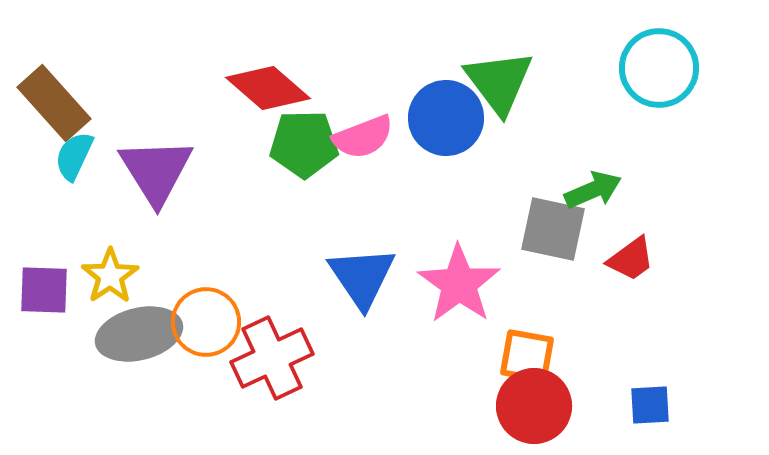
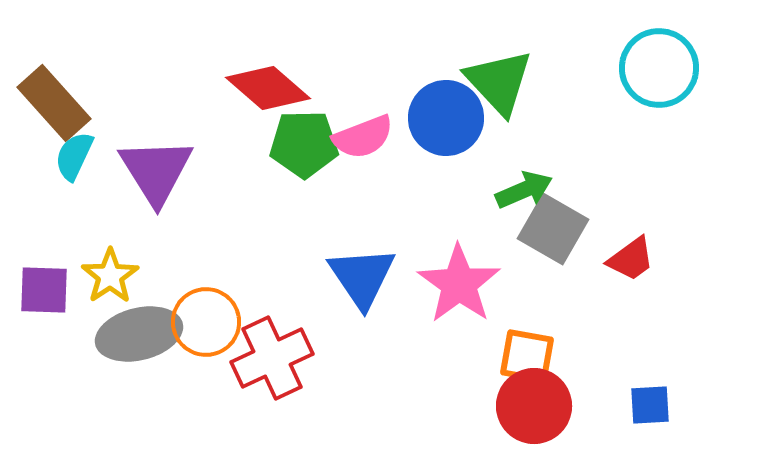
green triangle: rotated 6 degrees counterclockwise
green arrow: moved 69 px left
gray square: rotated 18 degrees clockwise
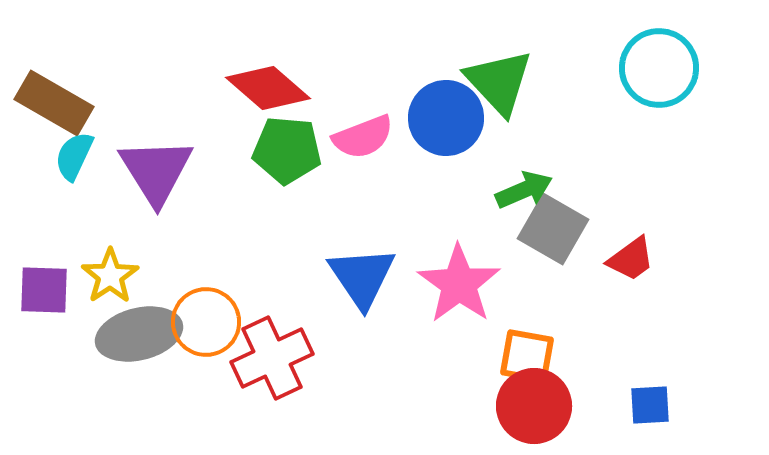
brown rectangle: rotated 18 degrees counterclockwise
green pentagon: moved 17 px left, 6 px down; rotated 6 degrees clockwise
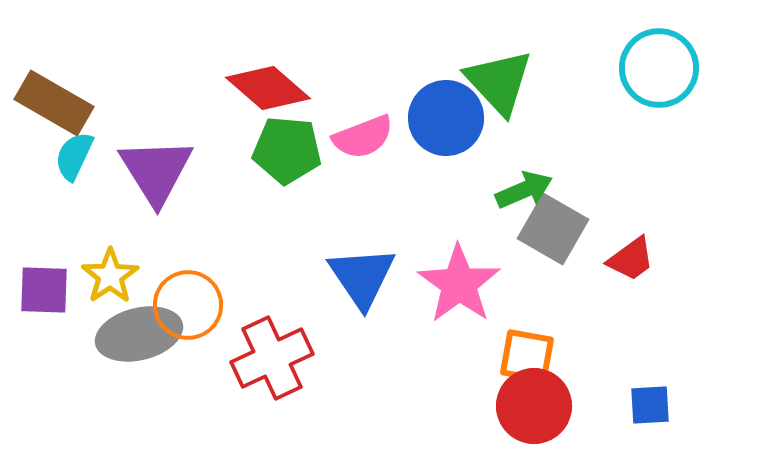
orange circle: moved 18 px left, 17 px up
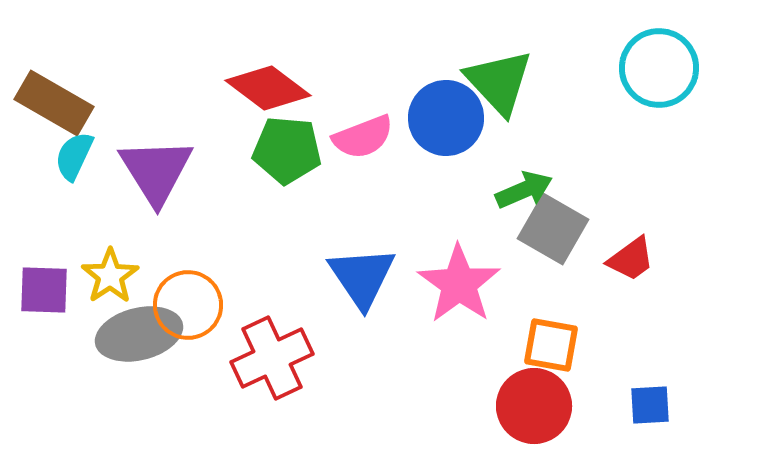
red diamond: rotated 4 degrees counterclockwise
orange square: moved 24 px right, 11 px up
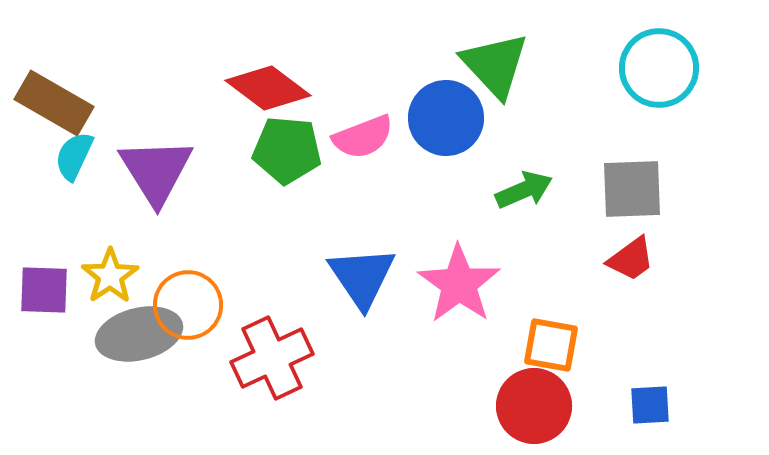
green triangle: moved 4 px left, 17 px up
gray square: moved 79 px right, 40 px up; rotated 32 degrees counterclockwise
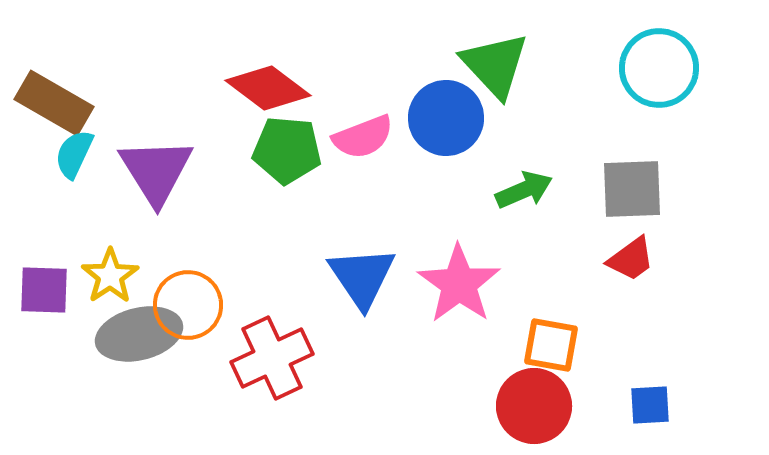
cyan semicircle: moved 2 px up
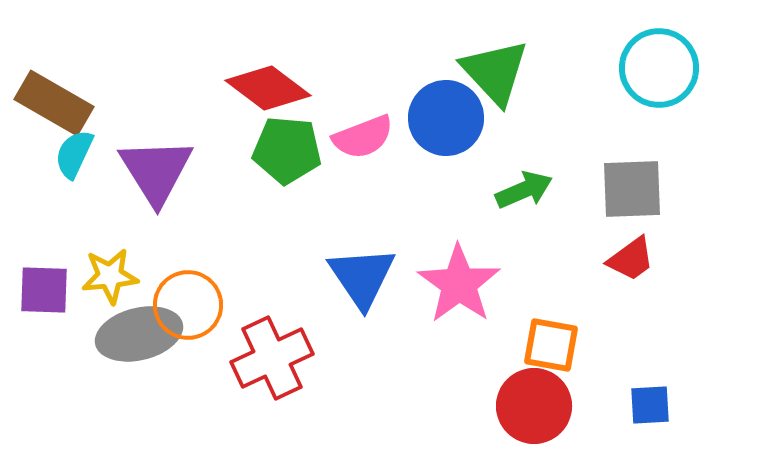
green triangle: moved 7 px down
yellow star: rotated 28 degrees clockwise
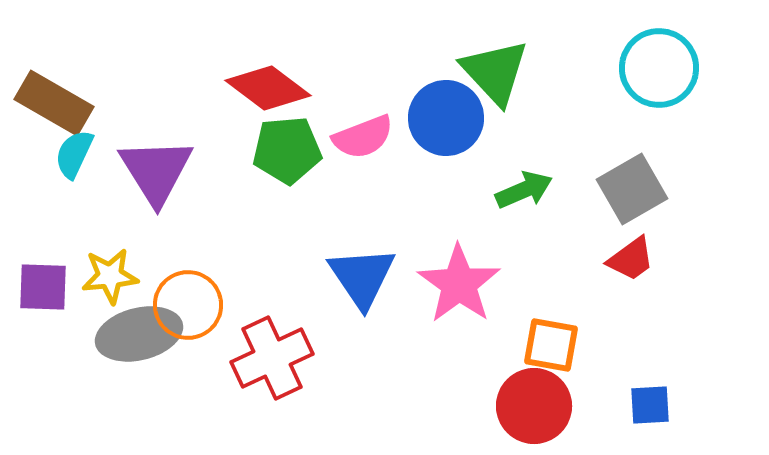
green pentagon: rotated 10 degrees counterclockwise
gray square: rotated 28 degrees counterclockwise
purple square: moved 1 px left, 3 px up
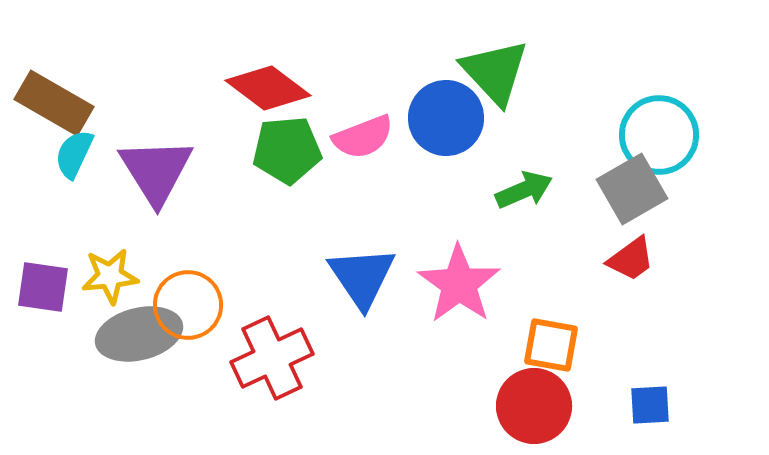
cyan circle: moved 67 px down
purple square: rotated 6 degrees clockwise
